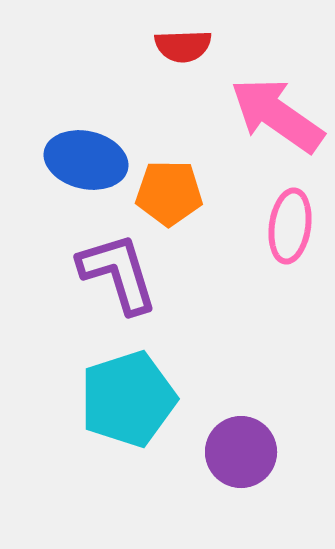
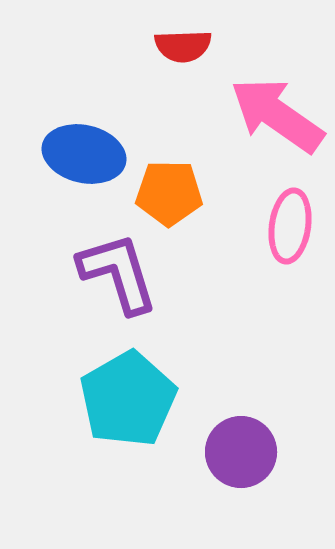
blue ellipse: moved 2 px left, 6 px up
cyan pentagon: rotated 12 degrees counterclockwise
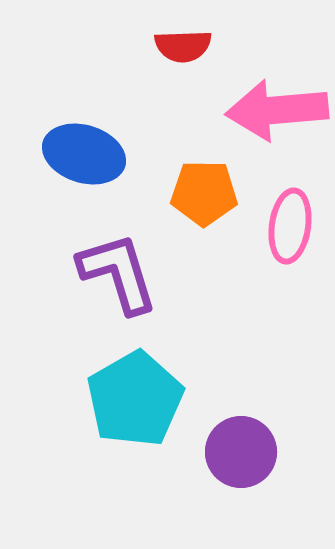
pink arrow: moved 5 px up; rotated 40 degrees counterclockwise
blue ellipse: rotated 4 degrees clockwise
orange pentagon: moved 35 px right
cyan pentagon: moved 7 px right
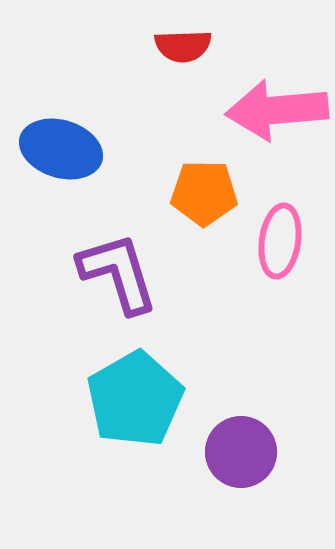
blue ellipse: moved 23 px left, 5 px up
pink ellipse: moved 10 px left, 15 px down
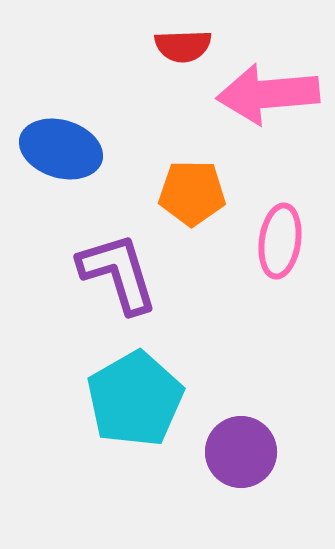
pink arrow: moved 9 px left, 16 px up
orange pentagon: moved 12 px left
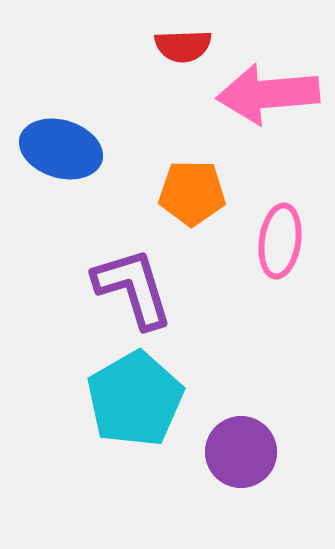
purple L-shape: moved 15 px right, 15 px down
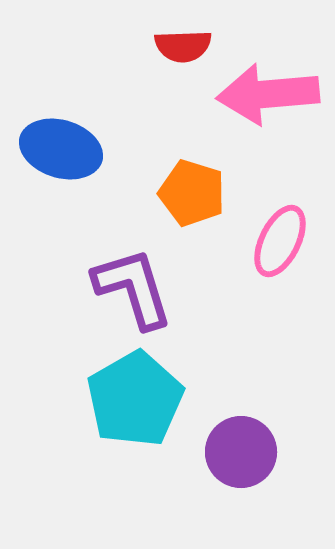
orange pentagon: rotated 16 degrees clockwise
pink ellipse: rotated 18 degrees clockwise
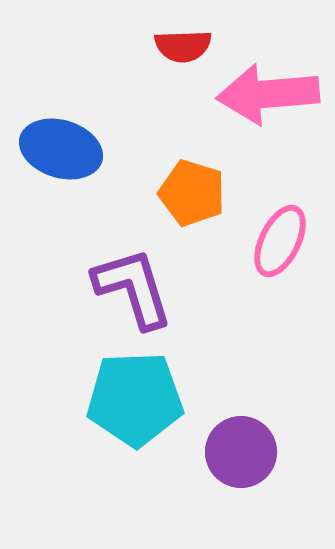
cyan pentagon: rotated 28 degrees clockwise
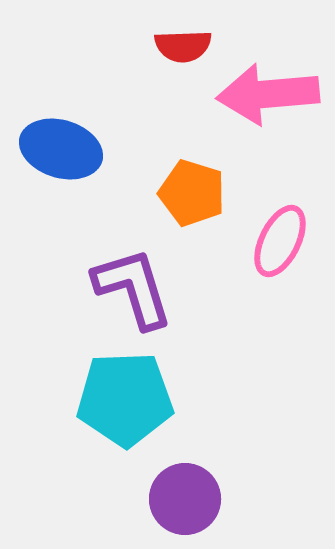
cyan pentagon: moved 10 px left
purple circle: moved 56 px left, 47 px down
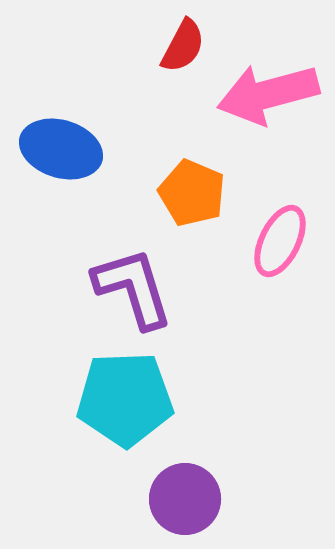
red semicircle: rotated 60 degrees counterclockwise
pink arrow: rotated 10 degrees counterclockwise
orange pentagon: rotated 6 degrees clockwise
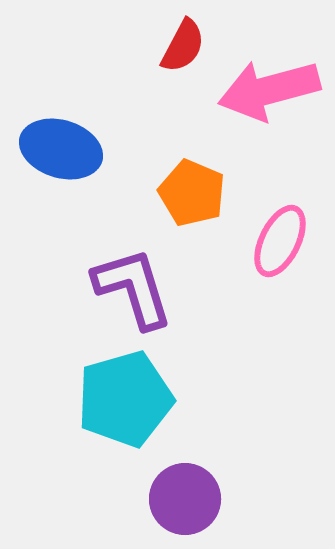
pink arrow: moved 1 px right, 4 px up
cyan pentagon: rotated 14 degrees counterclockwise
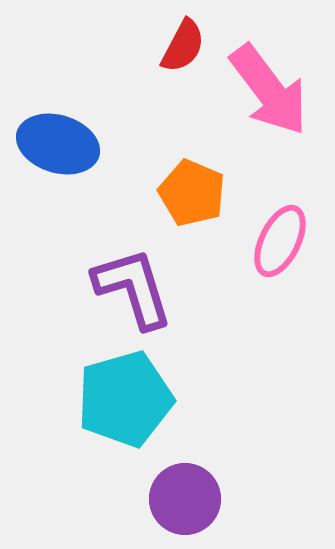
pink arrow: rotated 112 degrees counterclockwise
blue ellipse: moved 3 px left, 5 px up
